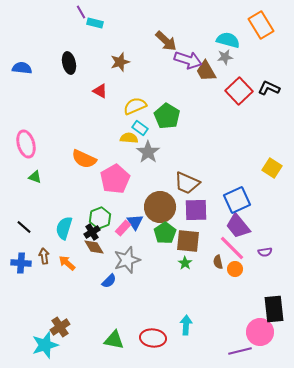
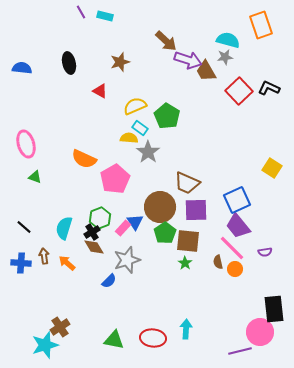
cyan rectangle at (95, 23): moved 10 px right, 7 px up
orange rectangle at (261, 25): rotated 12 degrees clockwise
cyan arrow at (186, 325): moved 4 px down
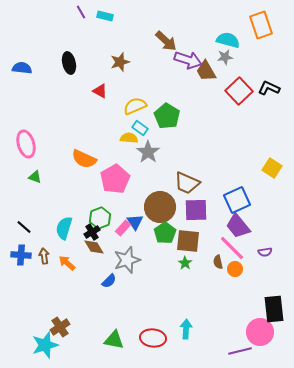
blue cross at (21, 263): moved 8 px up
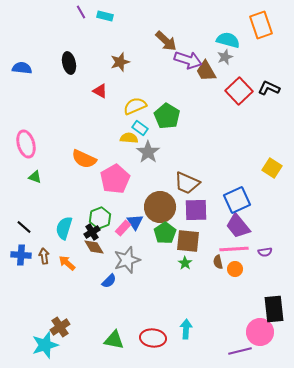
gray star at (225, 57): rotated 14 degrees counterclockwise
pink line at (232, 248): moved 2 px right, 1 px down; rotated 48 degrees counterclockwise
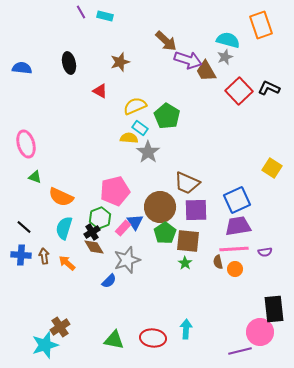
orange semicircle at (84, 159): moved 23 px left, 38 px down
pink pentagon at (115, 179): moved 12 px down; rotated 16 degrees clockwise
purple trapezoid at (238, 226): rotated 120 degrees clockwise
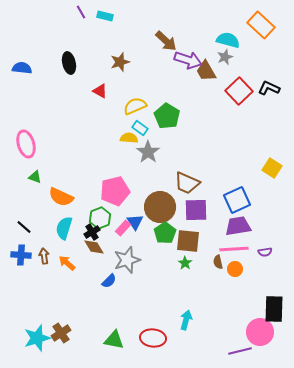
orange rectangle at (261, 25): rotated 28 degrees counterclockwise
black rectangle at (274, 309): rotated 8 degrees clockwise
brown cross at (60, 327): moved 1 px right, 6 px down
cyan arrow at (186, 329): moved 9 px up; rotated 12 degrees clockwise
cyan star at (45, 345): moved 8 px left, 7 px up
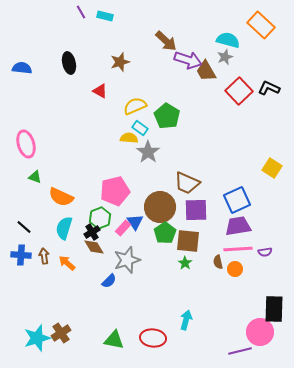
pink line at (234, 249): moved 4 px right
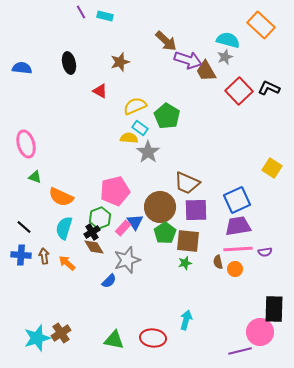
green star at (185, 263): rotated 24 degrees clockwise
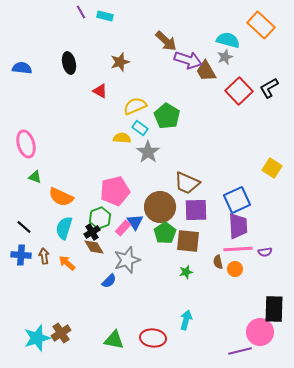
black L-shape at (269, 88): rotated 55 degrees counterclockwise
yellow semicircle at (129, 138): moved 7 px left
purple trapezoid at (238, 226): rotated 96 degrees clockwise
green star at (185, 263): moved 1 px right, 9 px down
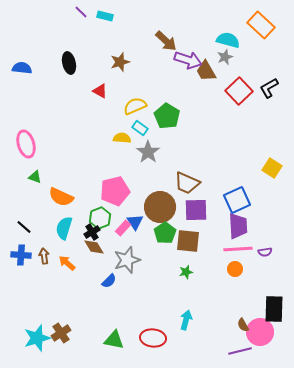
purple line at (81, 12): rotated 16 degrees counterclockwise
brown semicircle at (218, 262): moved 25 px right, 63 px down; rotated 16 degrees counterclockwise
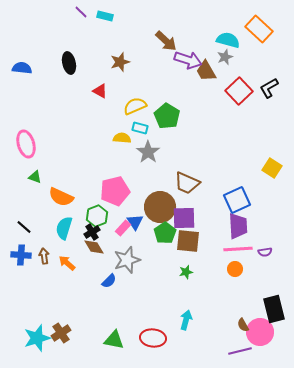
orange rectangle at (261, 25): moved 2 px left, 4 px down
cyan rectangle at (140, 128): rotated 21 degrees counterclockwise
purple square at (196, 210): moved 12 px left, 8 px down
green hexagon at (100, 218): moved 3 px left, 2 px up
black rectangle at (274, 309): rotated 16 degrees counterclockwise
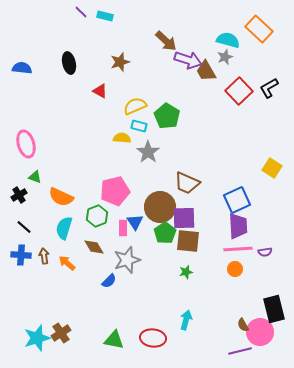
cyan rectangle at (140, 128): moved 1 px left, 2 px up
pink rectangle at (123, 228): rotated 42 degrees counterclockwise
black cross at (92, 232): moved 73 px left, 37 px up
